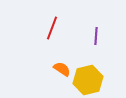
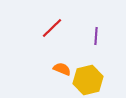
red line: rotated 25 degrees clockwise
orange semicircle: rotated 12 degrees counterclockwise
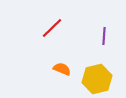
purple line: moved 8 px right
yellow hexagon: moved 9 px right, 1 px up
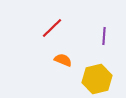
orange semicircle: moved 1 px right, 9 px up
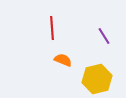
red line: rotated 50 degrees counterclockwise
purple line: rotated 36 degrees counterclockwise
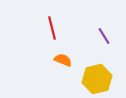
red line: rotated 10 degrees counterclockwise
